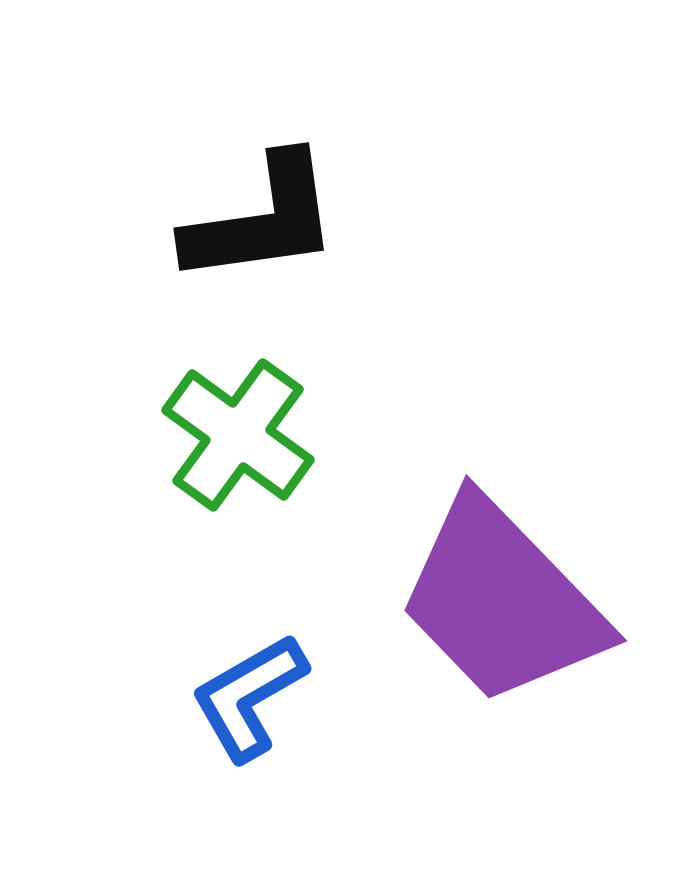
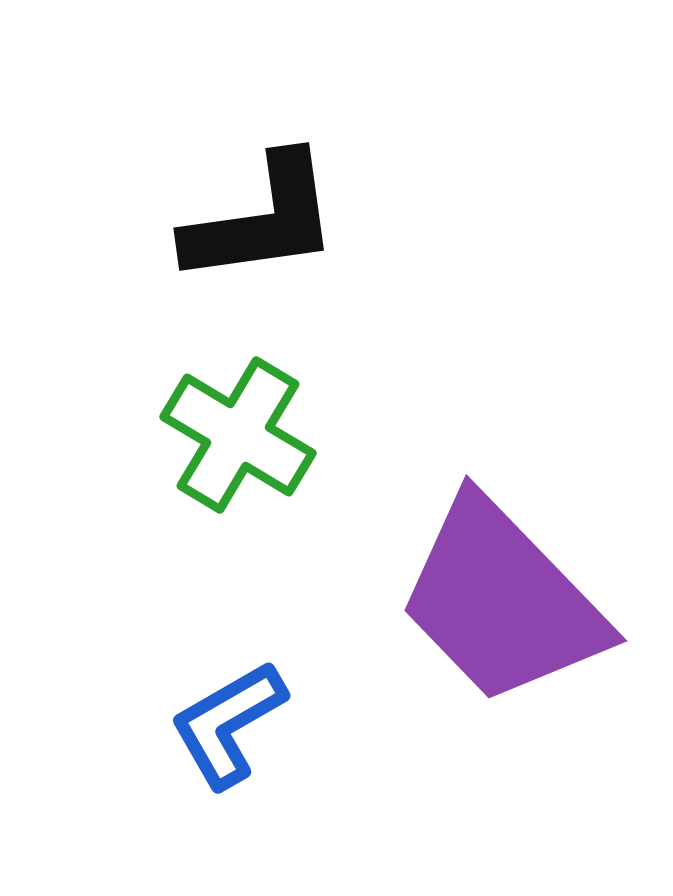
green cross: rotated 5 degrees counterclockwise
blue L-shape: moved 21 px left, 27 px down
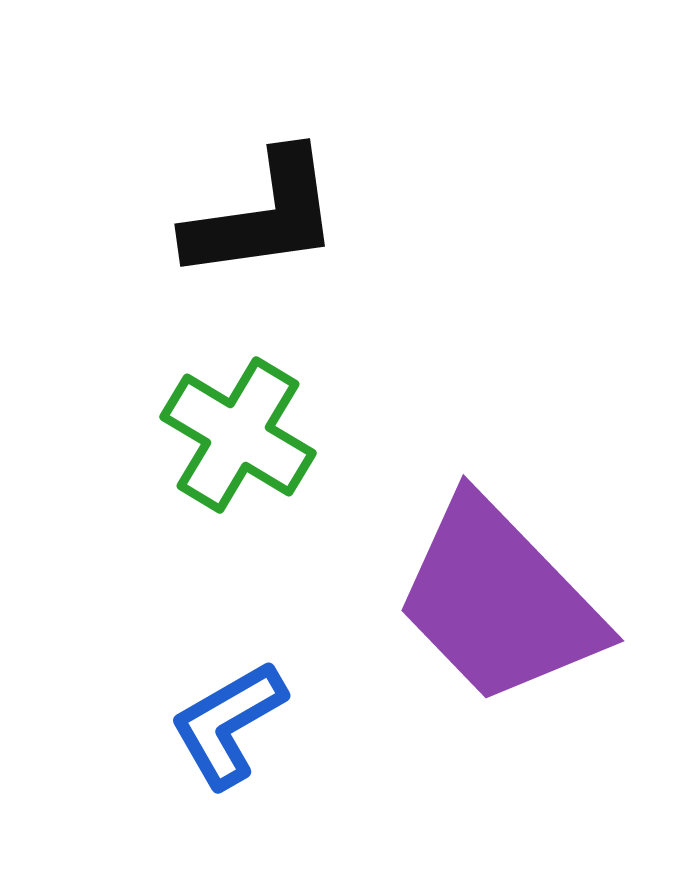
black L-shape: moved 1 px right, 4 px up
purple trapezoid: moved 3 px left
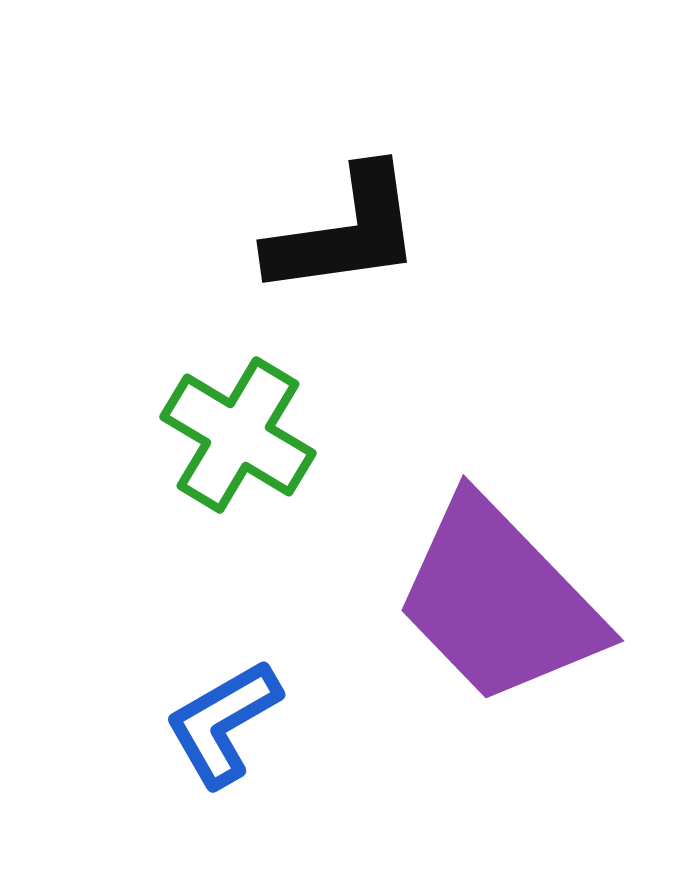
black L-shape: moved 82 px right, 16 px down
blue L-shape: moved 5 px left, 1 px up
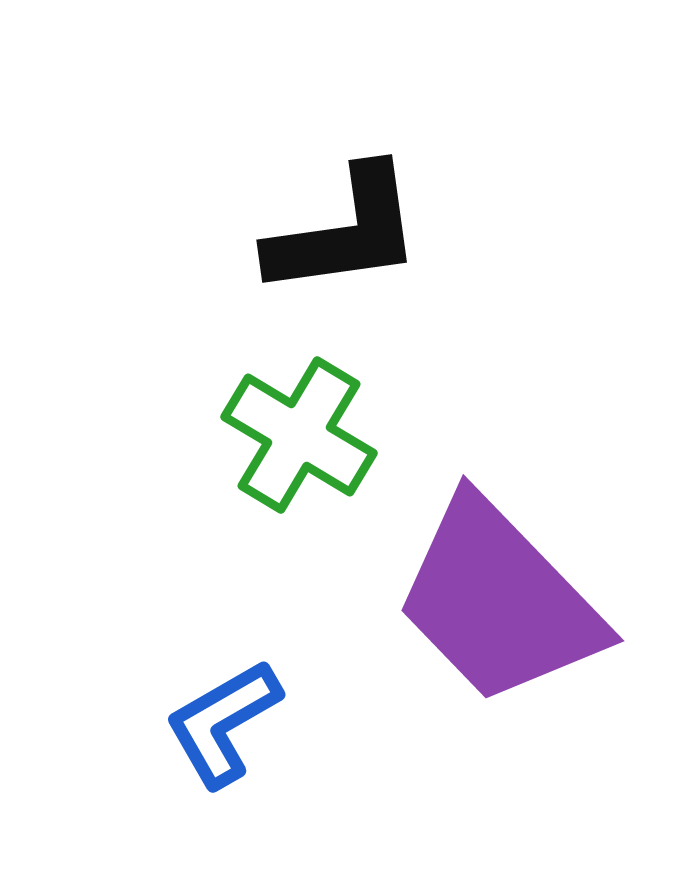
green cross: moved 61 px right
